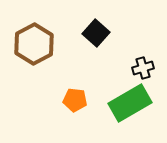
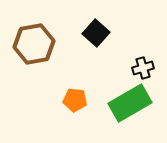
brown hexagon: rotated 18 degrees clockwise
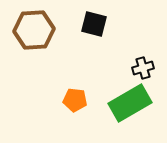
black square: moved 2 px left, 9 px up; rotated 28 degrees counterclockwise
brown hexagon: moved 14 px up; rotated 6 degrees clockwise
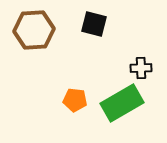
black cross: moved 2 px left; rotated 15 degrees clockwise
green rectangle: moved 8 px left
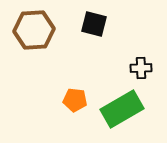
green rectangle: moved 6 px down
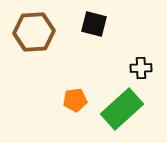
brown hexagon: moved 2 px down
orange pentagon: rotated 15 degrees counterclockwise
green rectangle: rotated 12 degrees counterclockwise
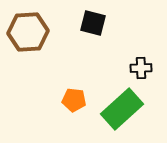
black square: moved 1 px left, 1 px up
brown hexagon: moved 6 px left
orange pentagon: moved 1 px left; rotated 15 degrees clockwise
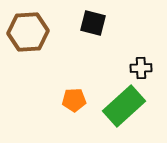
orange pentagon: rotated 10 degrees counterclockwise
green rectangle: moved 2 px right, 3 px up
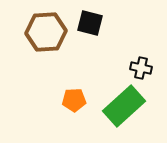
black square: moved 3 px left
brown hexagon: moved 18 px right
black cross: rotated 15 degrees clockwise
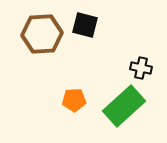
black square: moved 5 px left, 2 px down
brown hexagon: moved 4 px left, 2 px down
